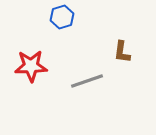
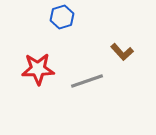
brown L-shape: rotated 50 degrees counterclockwise
red star: moved 7 px right, 3 px down
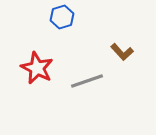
red star: moved 1 px left, 1 px up; rotated 28 degrees clockwise
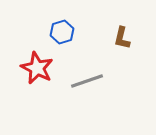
blue hexagon: moved 15 px down
brown L-shape: moved 14 px up; rotated 55 degrees clockwise
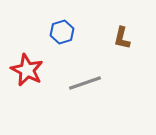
red star: moved 10 px left, 2 px down
gray line: moved 2 px left, 2 px down
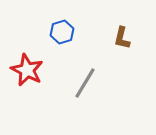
gray line: rotated 40 degrees counterclockwise
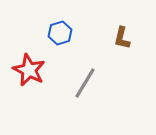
blue hexagon: moved 2 px left, 1 px down
red star: moved 2 px right
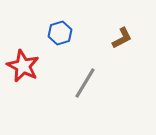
brown L-shape: rotated 130 degrees counterclockwise
red star: moved 6 px left, 4 px up
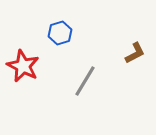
brown L-shape: moved 13 px right, 15 px down
gray line: moved 2 px up
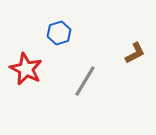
blue hexagon: moved 1 px left
red star: moved 3 px right, 3 px down
